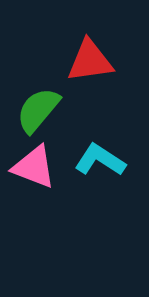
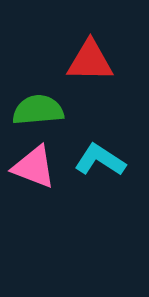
red triangle: rotated 9 degrees clockwise
green semicircle: rotated 45 degrees clockwise
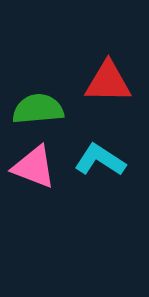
red triangle: moved 18 px right, 21 px down
green semicircle: moved 1 px up
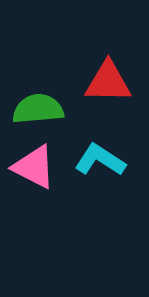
pink triangle: rotated 6 degrees clockwise
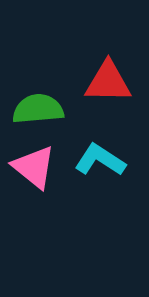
pink triangle: rotated 12 degrees clockwise
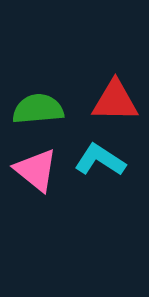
red triangle: moved 7 px right, 19 px down
pink triangle: moved 2 px right, 3 px down
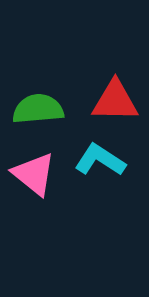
pink triangle: moved 2 px left, 4 px down
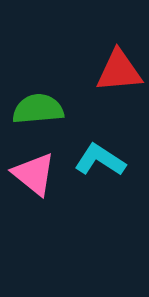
red triangle: moved 4 px right, 30 px up; rotated 6 degrees counterclockwise
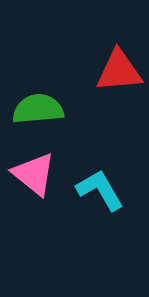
cyan L-shape: moved 30 px down; rotated 27 degrees clockwise
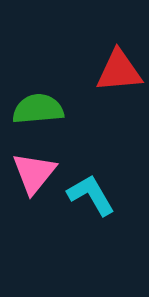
pink triangle: moved 1 px up; rotated 30 degrees clockwise
cyan L-shape: moved 9 px left, 5 px down
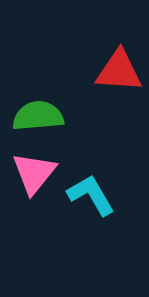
red triangle: rotated 9 degrees clockwise
green semicircle: moved 7 px down
